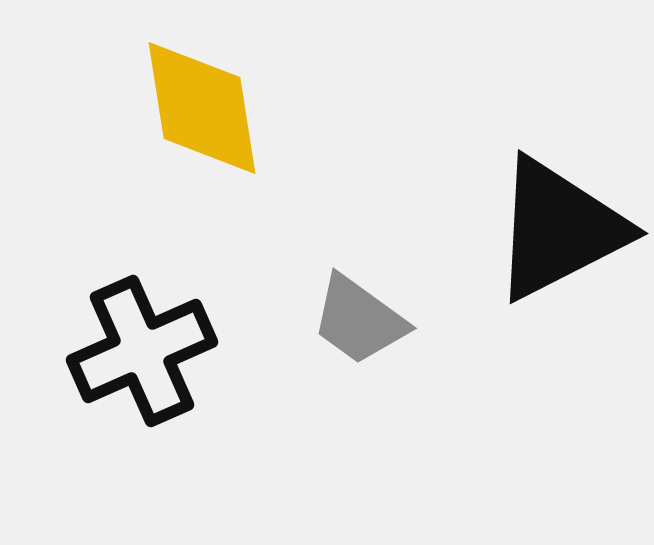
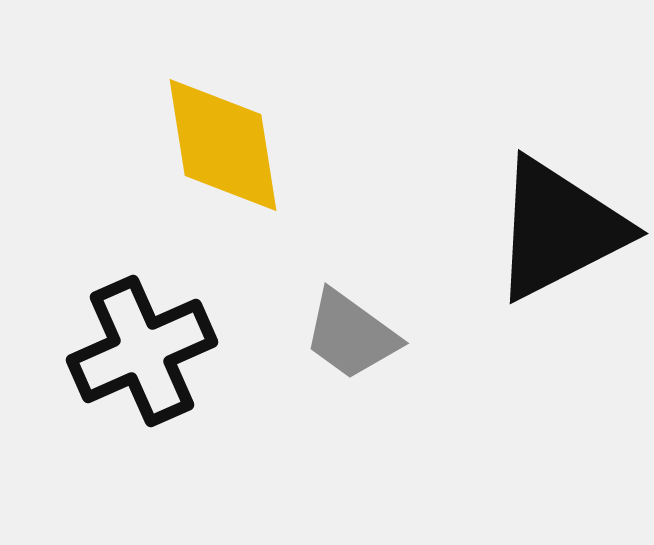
yellow diamond: moved 21 px right, 37 px down
gray trapezoid: moved 8 px left, 15 px down
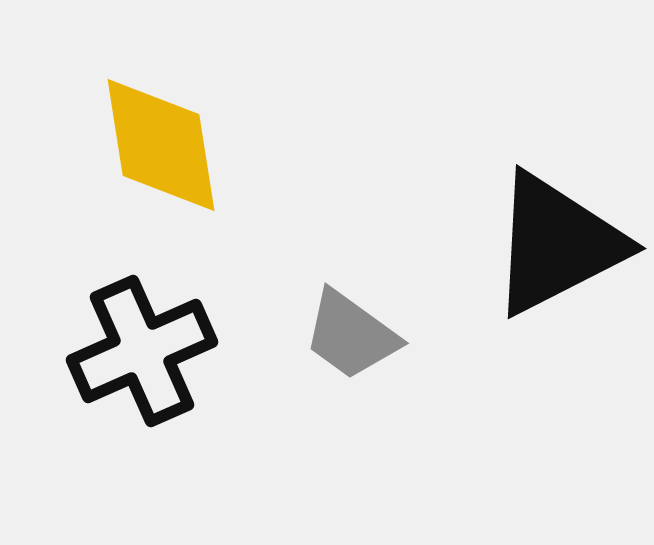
yellow diamond: moved 62 px left
black triangle: moved 2 px left, 15 px down
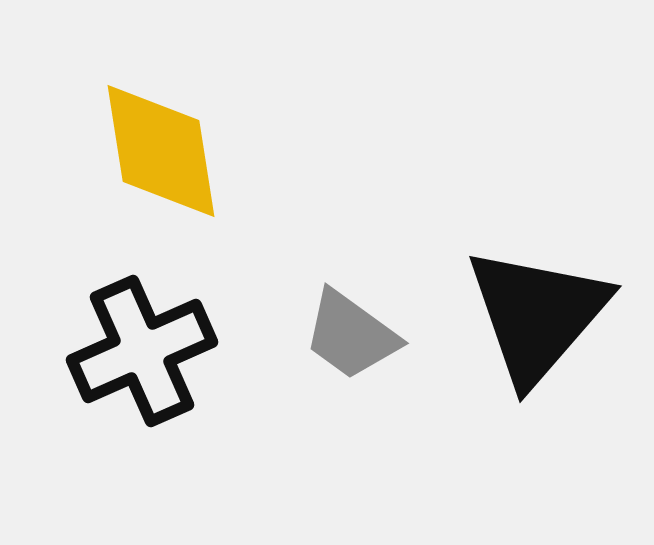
yellow diamond: moved 6 px down
black triangle: moved 20 px left, 71 px down; rotated 22 degrees counterclockwise
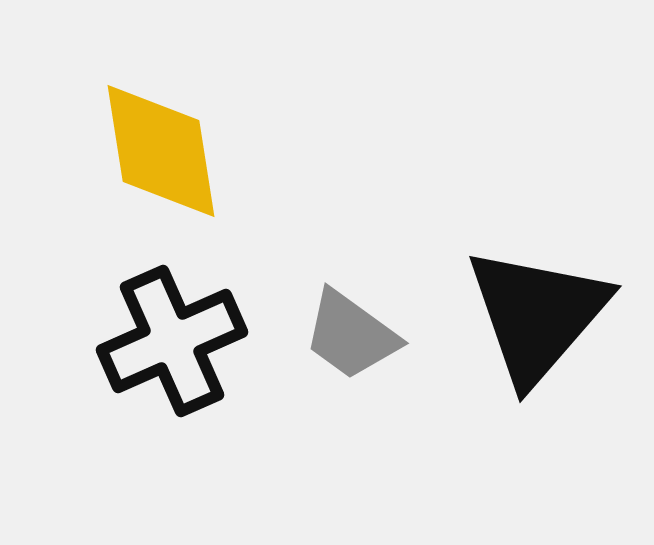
black cross: moved 30 px right, 10 px up
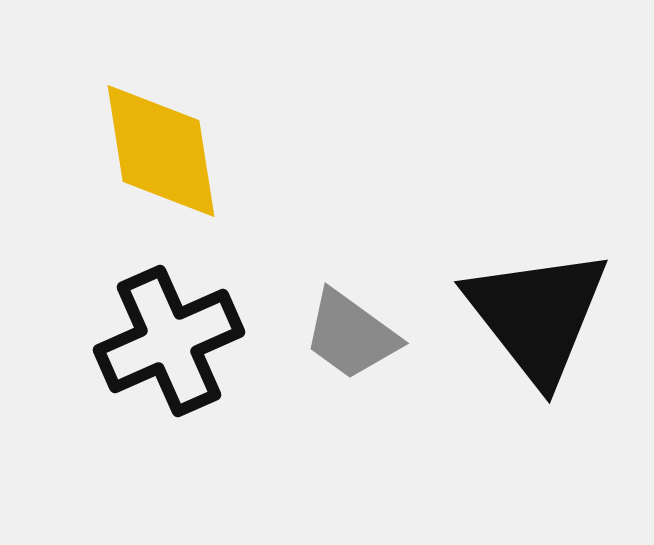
black triangle: rotated 19 degrees counterclockwise
black cross: moved 3 px left
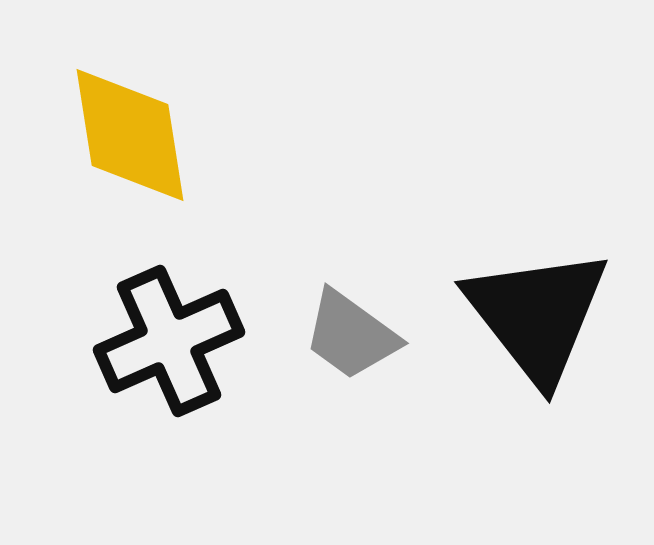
yellow diamond: moved 31 px left, 16 px up
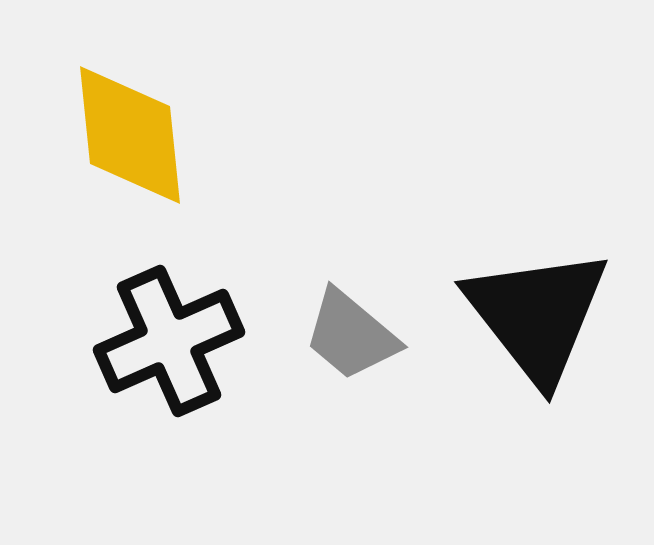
yellow diamond: rotated 3 degrees clockwise
gray trapezoid: rotated 4 degrees clockwise
